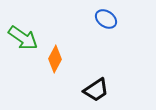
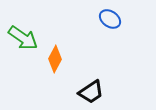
blue ellipse: moved 4 px right
black trapezoid: moved 5 px left, 2 px down
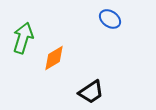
green arrow: rotated 108 degrees counterclockwise
orange diamond: moved 1 px left, 1 px up; rotated 32 degrees clockwise
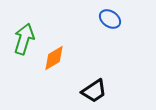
green arrow: moved 1 px right, 1 px down
black trapezoid: moved 3 px right, 1 px up
